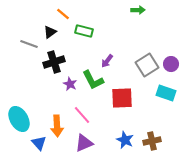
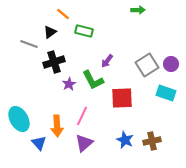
purple star: moved 1 px left; rotated 16 degrees clockwise
pink line: moved 1 px down; rotated 66 degrees clockwise
purple triangle: rotated 18 degrees counterclockwise
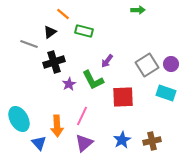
red square: moved 1 px right, 1 px up
blue star: moved 3 px left; rotated 18 degrees clockwise
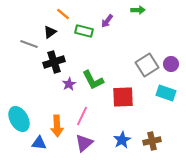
purple arrow: moved 40 px up
blue triangle: rotated 42 degrees counterclockwise
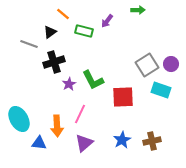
cyan rectangle: moved 5 px left, 3 px up
pink line: moved 2 px left, 2 px up
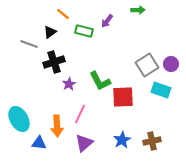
green L-shape: moved 7 px right, 1 px down
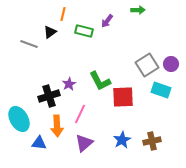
orange line: rotated 64 degrees clockwise
black cross: moved 5 px left, 34 px down
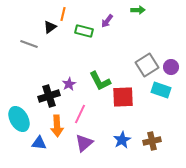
black triangle: moved 5 px up
purple circle: moved 3 px down
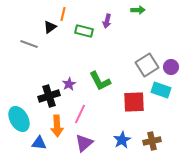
purple arrow: rotated 24 degrees counterclockwise
red square: moved 11 px right, 5 px down
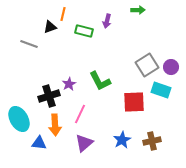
black triangle: rotated 16 degrees clockwise
orange arrow: moved 2 px left, 1 px up
